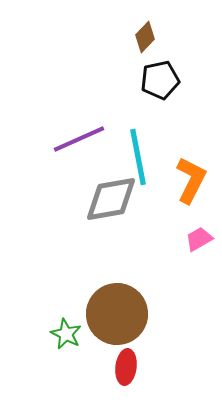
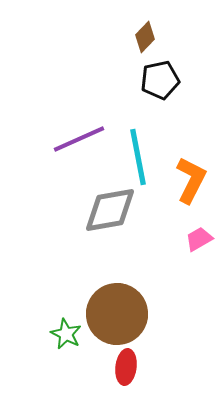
gray diamond: moved 1 px left, 11 px down
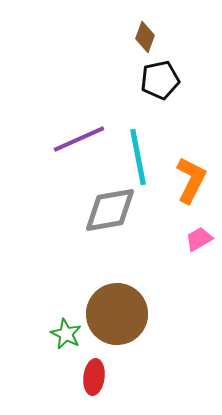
brown diamond: rotated 24 degrees counterclockwise
red ellipse: moved 32 px left, 10 px down
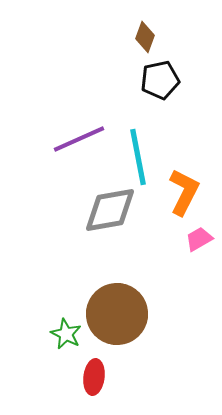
orange L-shape: moved 7 px left, 12 px down
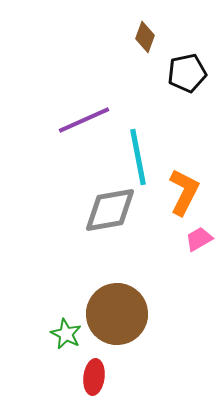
black pentagon: moved 27 px right, 7 px up
purple line: moved 5 px right, 19 px up
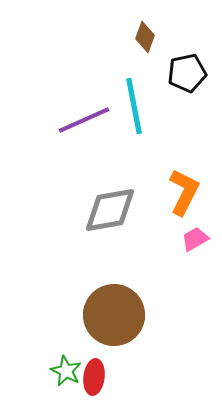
cyan line: moved 4 px left, 51 px up
pink trapezoid: moved 4 px left
brown circle: moved 3 px left, 1 px down
green star: moved 37 px down
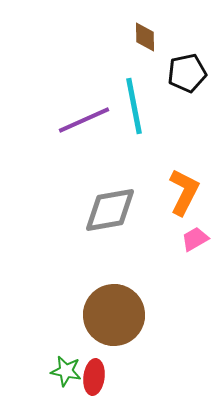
brown diamond: rotated 20 degrees counterclockwise
green star: rotated 16 degrees counterclockwise
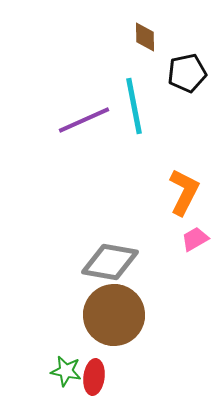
gray diamond: moved 52 px down; rotated 20 degrees clockwise
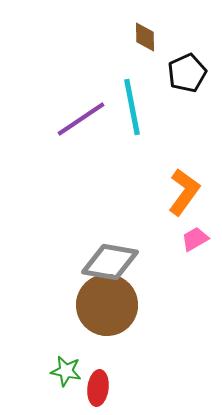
black pentagon: rotated 12 degrees counterclockwise
cyan line: moved 2 px left, 1 px down
purple line: moved 3 px left, 1 px up; rotated 10 degrees counterclockwise
orange L-shape: rotated 9 degrees clockwise
brown circle: moved 7 px left, 10 px up
red ellipse: moved 4 px right, 11 px down
